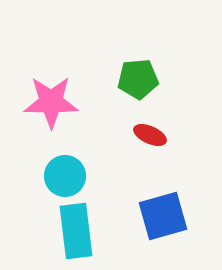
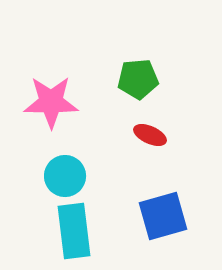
cyan rectangle: moved 2 px left
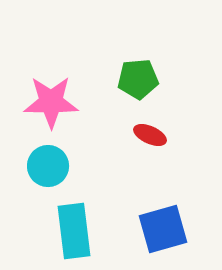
cyan circle: moved 17 px left, 10 px up
blue square: moved 13 px down
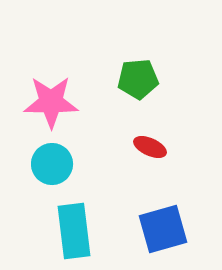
red ellipse: moved 12 px down
cyan circle: moved 4 px right, 2 px up
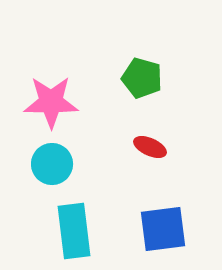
green pentagon: moved 4 px right, 1 px up; rotated 21 degrees clockwise
blue square: rotated 9 degrees clockwise
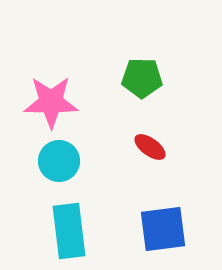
green pentagon: rotated 15 degrees counterclockwise
red ellipse: rotated 12 degrees clockwise
cyan circle: moved 7 px right, 3 px up
cyan rectangle: moved 5 px left
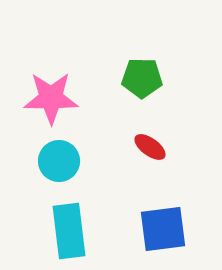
pink star: moved 4 px up
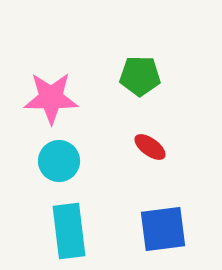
green pentagon: moved 2 px left, 2 px up
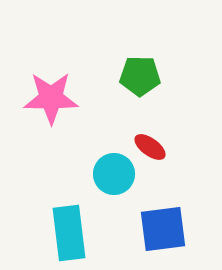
cyan circle: moved 55 px right, 13 px down
cyan rectangle: moved 2 px down
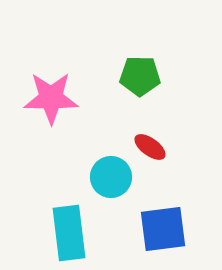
cyan circle: moved 3 px left, 3 px down
